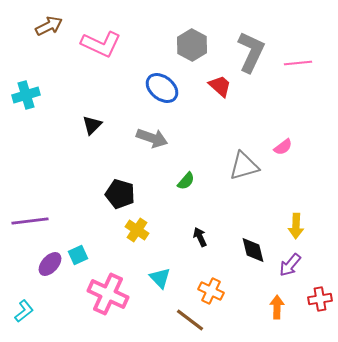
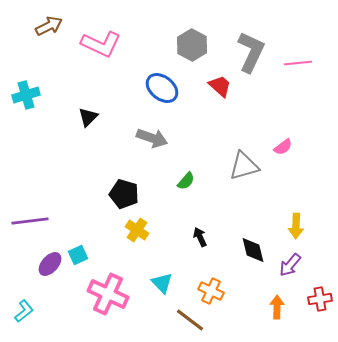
black triangle: moved 4 px left, 8 px up
black pentagon: moved 4 px right
cyan triangle: moved 2 px right, 5 px down
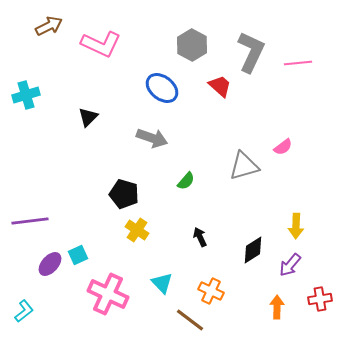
black diamond: rotated 72 degrees clockwise
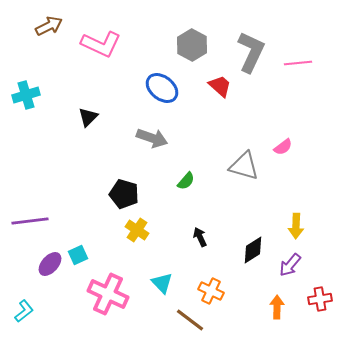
gray triangle: rotated 32 degrees clockwise
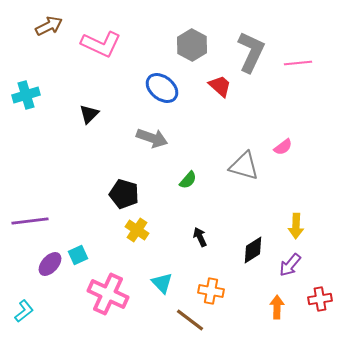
black triangle: moved 1 px right, 3 px up
green semicircle: moved 2 px right, 1 px up
orange cross: rotated 15 degrees counterclockwise
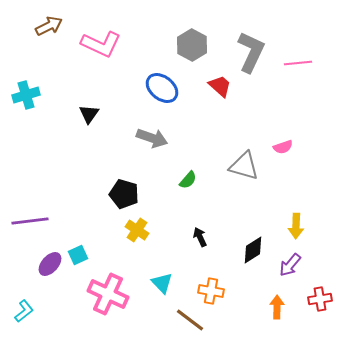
black triangle: rotated 10 degrees counterclockwise
pink semicircle: rotated 18 degrees clockwise
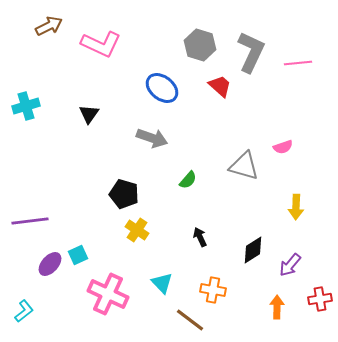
gray hexagon: moved 8 px right; rotated 12 degrees counterclockwise
cyan cross: moved 11 px down
yellow arrow: moved 19 px up
orange cross: moved 2 px right, 1 px up
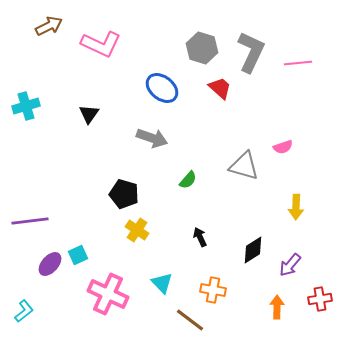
gray hexagon: moved 2 px right, 3 px down
red trapezoid: moved 2 px down
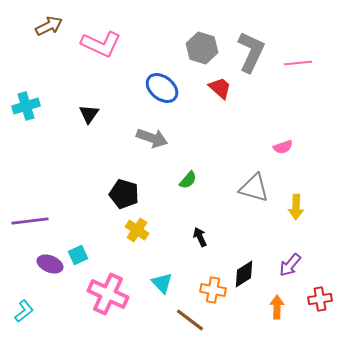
gray triangle: moved 10 px right, 22 px down
black diamond: moved 9 px left, 24 px down
purple ellipse: rotated 70 degrees clockwise
